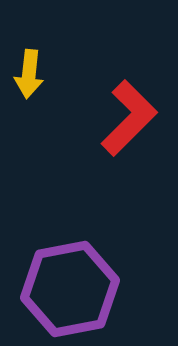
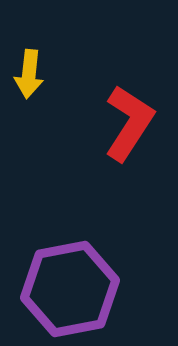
red L-shape: moved 5 px down; rotated 12 degrees counterclockwise
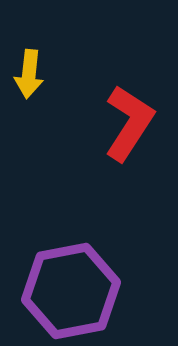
purple hexagon: moved 1 px right, 2 px down
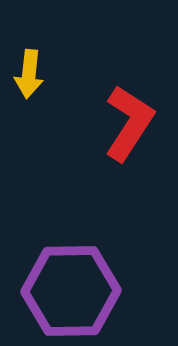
purple hexagon: rotated 10 degrees clockwise
